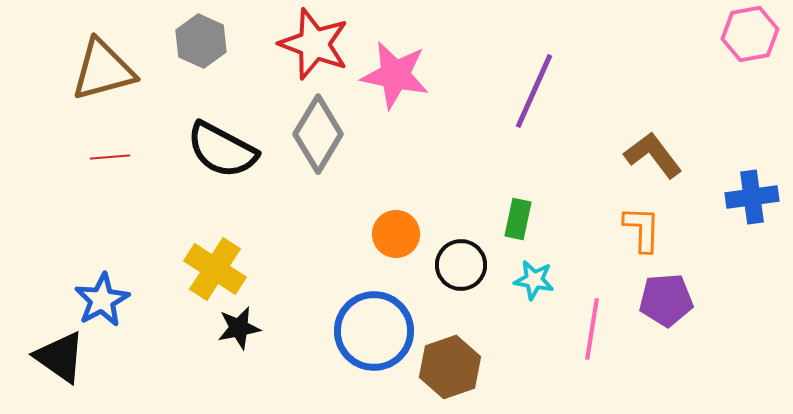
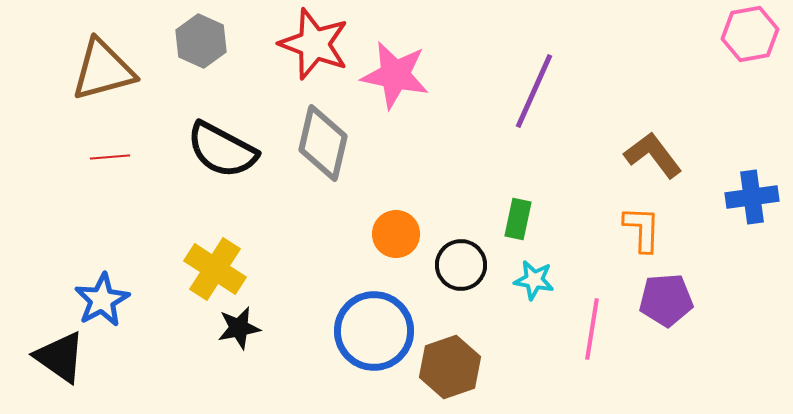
gray diamond: moved 5 px right, 9 px down; rotated 18 degrees counterclockwise
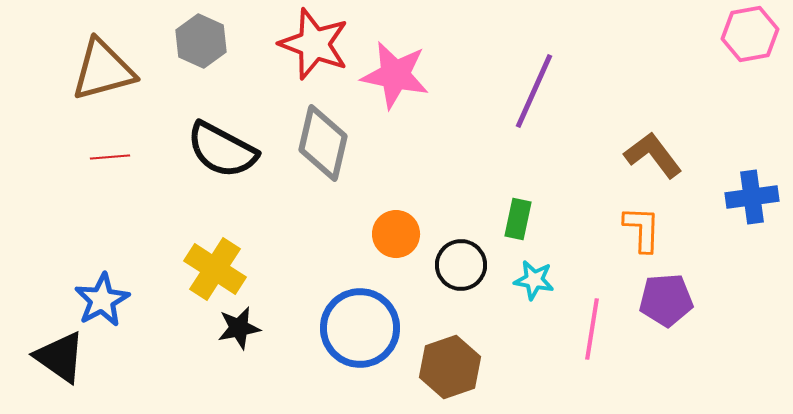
blue circle: moved 14 px left, 3 px up
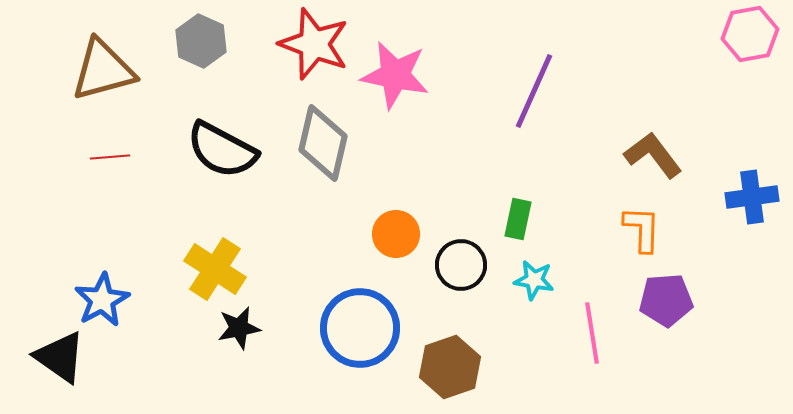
pink line: moved 4 px down; rotated 18 degrees counterclockwise
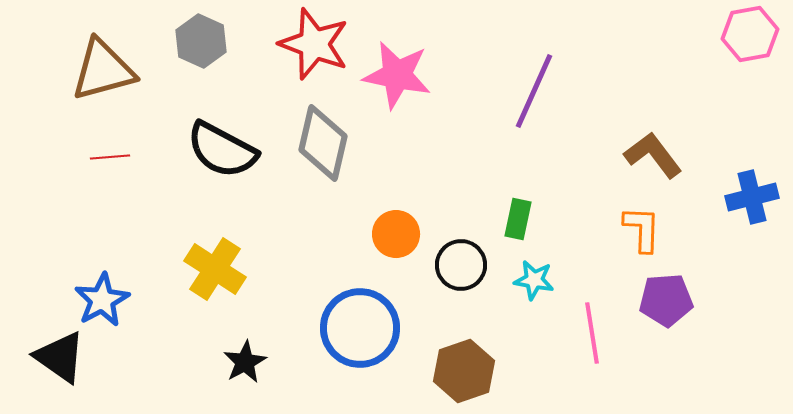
pink star: moved 2 px right
blue cross: rotated 6 degrees counterclockwise
black star: moved 6 px right, 34 px down; rotated 18 degrees counterclockwise
brown hexagon: moved 14 px right, 4 px down
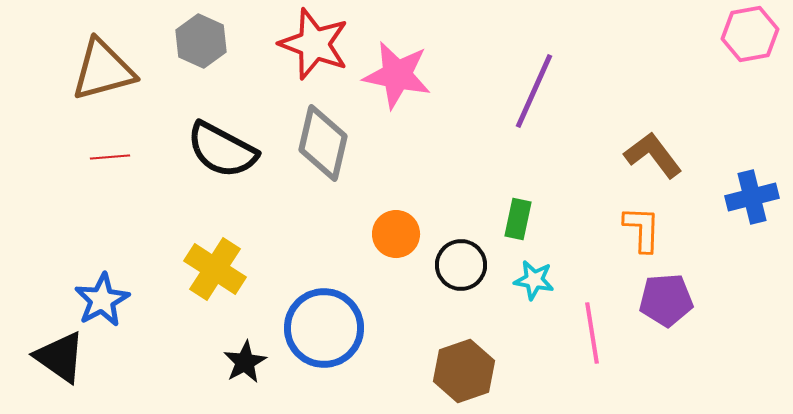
blue circle: moved 36 px left
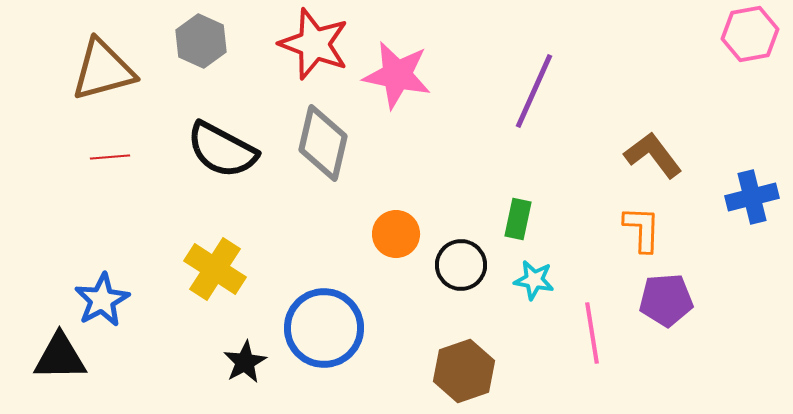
black triangle: rotated 36 degrees counterclockwise
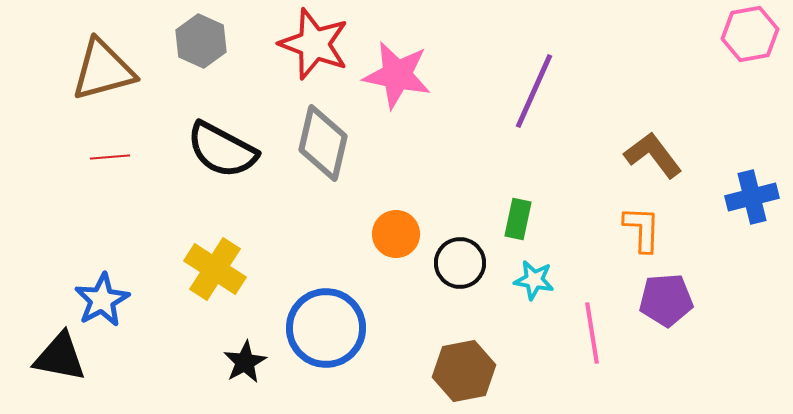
black circle: moved 1 px left, 2 px up
blue circle: moved 2 px right
black triangle: rotated 12 degrees clockwise
brown hexagon: rotated 8 degrees clockwise
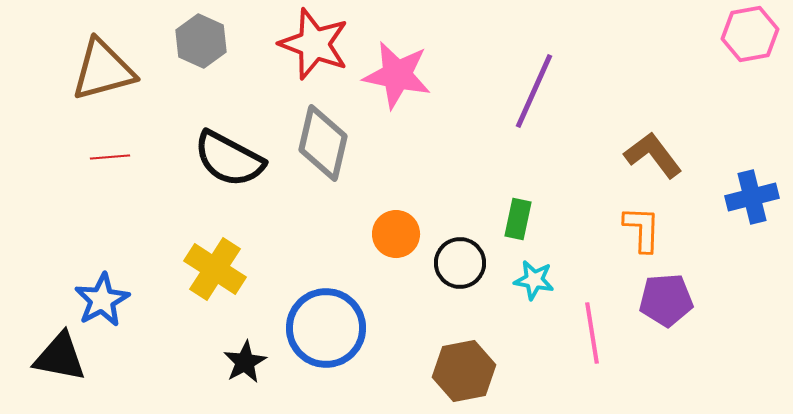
black semicircle: moved 7 px right, 9 px down
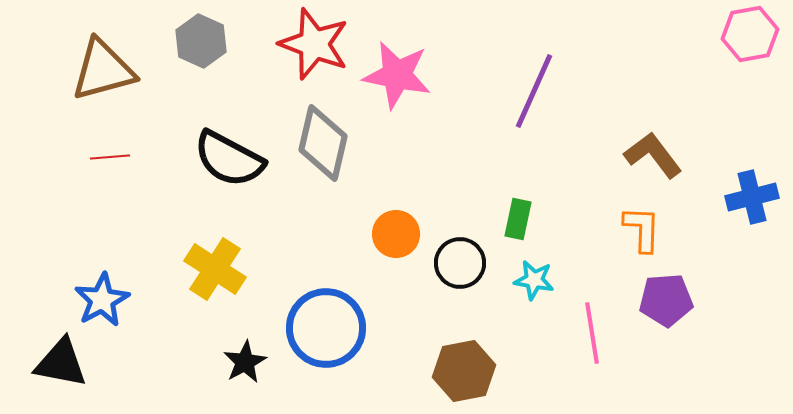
black triangle: moved 1 px right, 6 px down
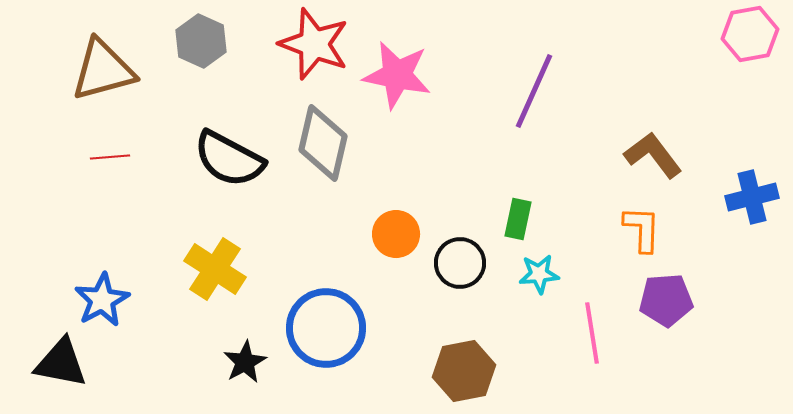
cyan star: moved 5 px right, 6 px up; rotated 15 degrees counterclockwise
